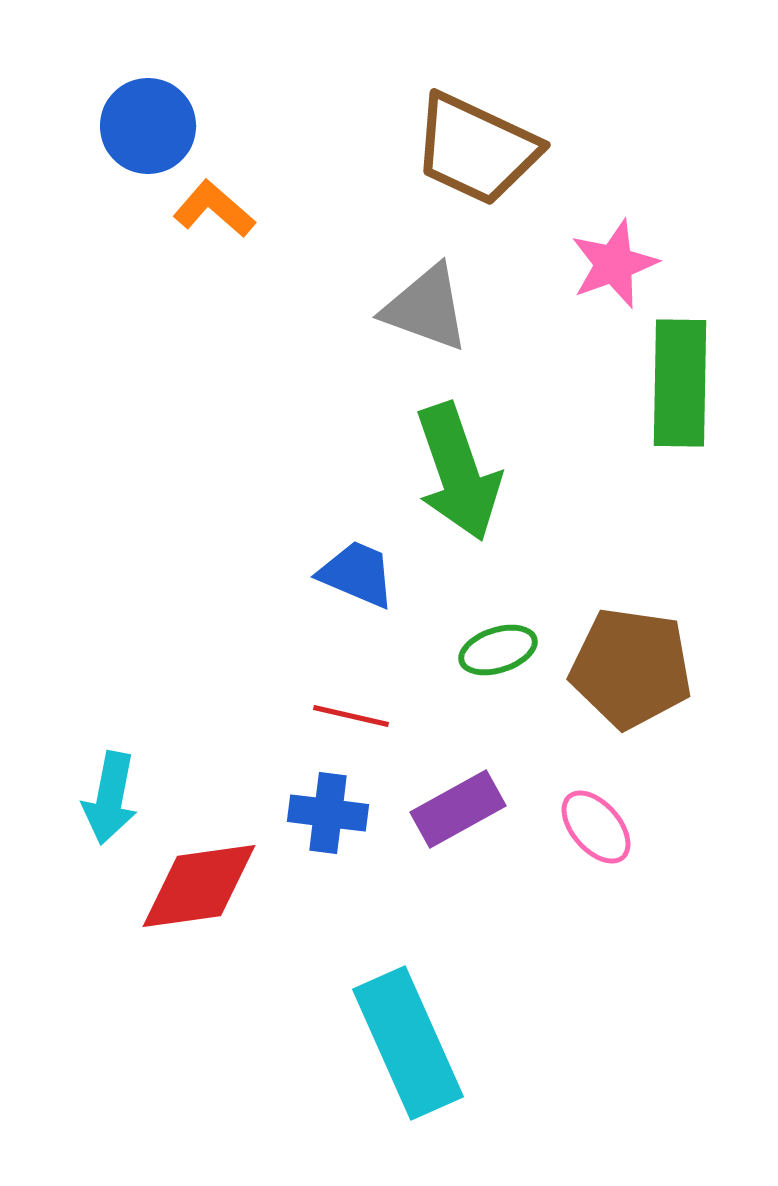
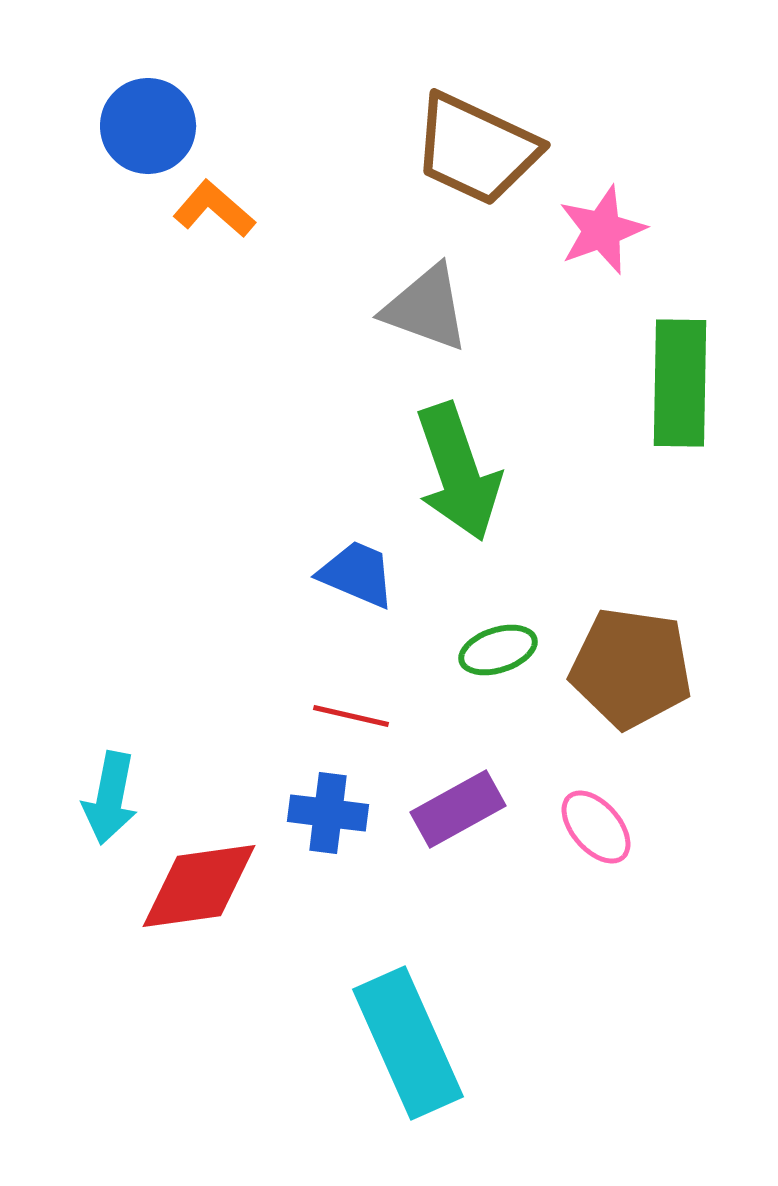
pink star: moved 12 px left, 34 px up
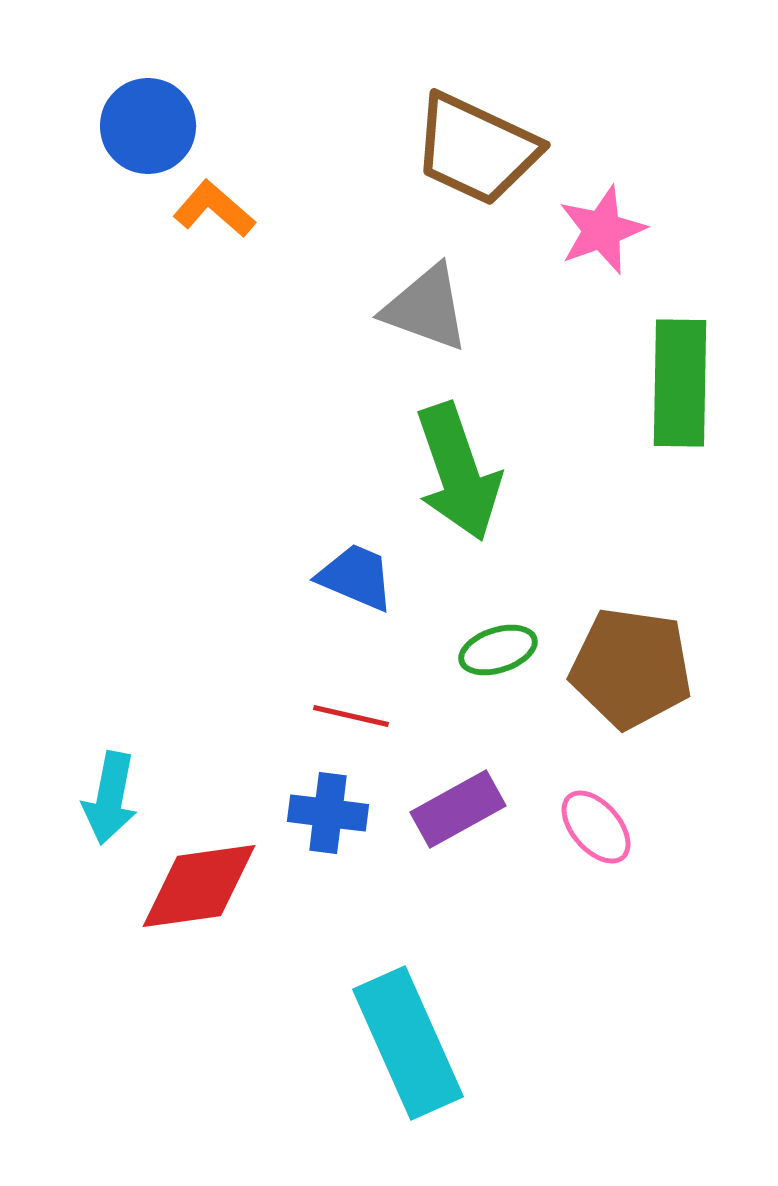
blue trapezoid: moved 1 px left, 3 px down
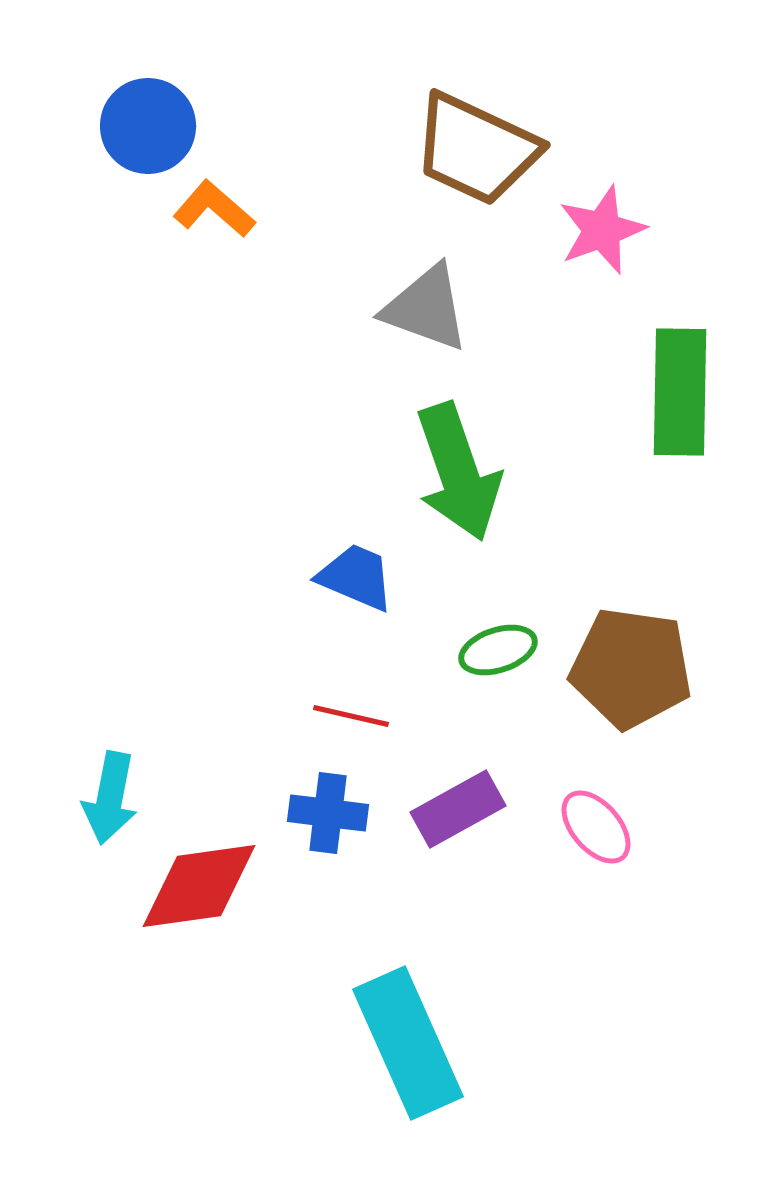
green rectangle: moved 9 px down
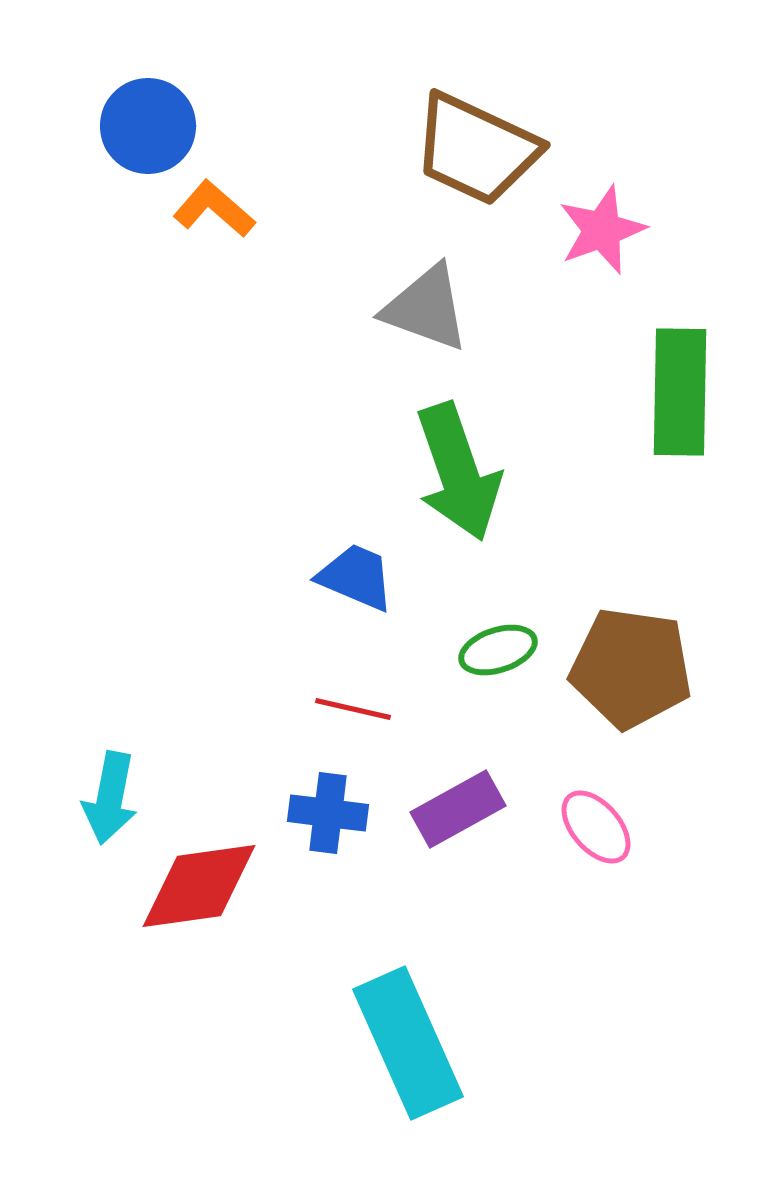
red line: moved 2 px right, 7 px up
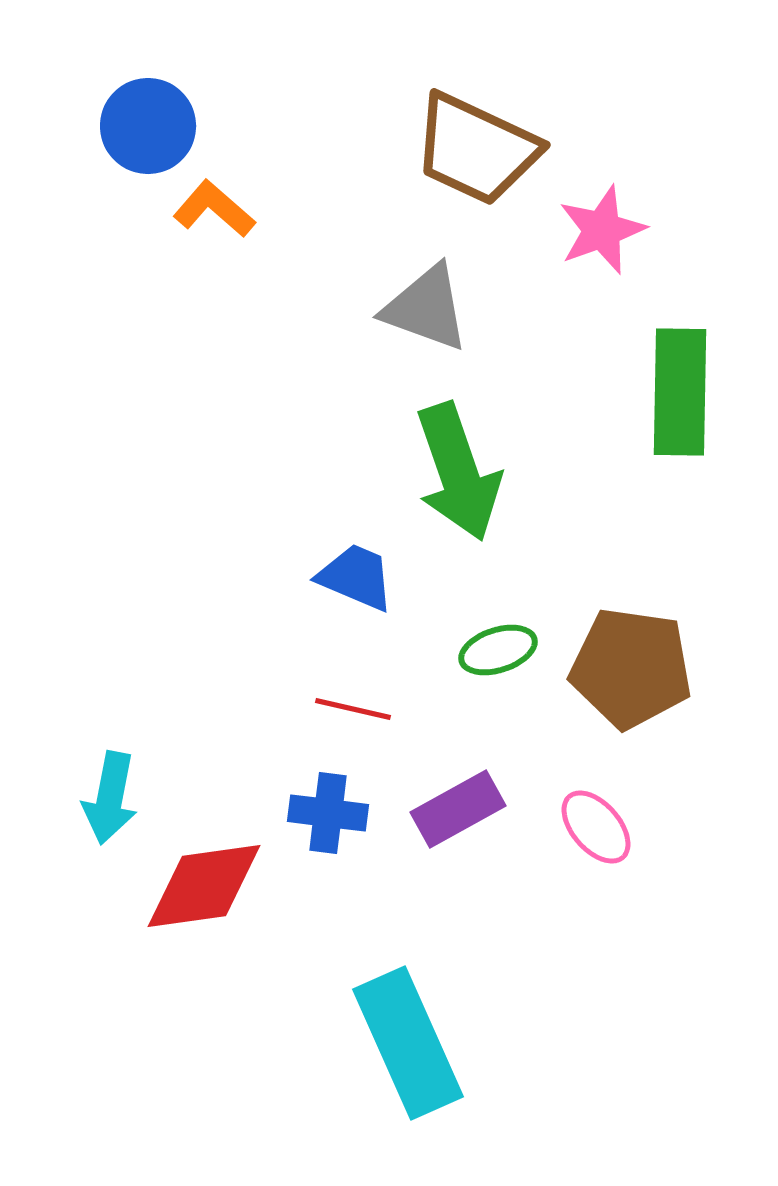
red diamond: moved 5 px right
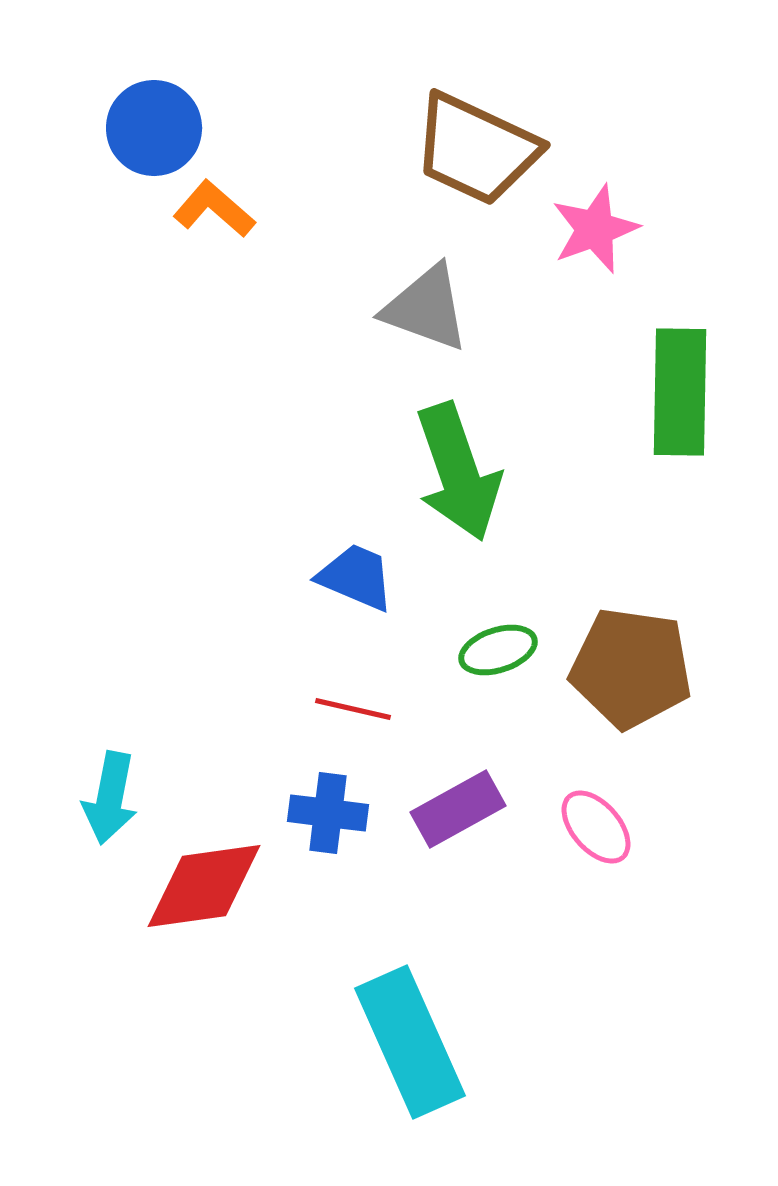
blue circle: moved 6 px right, 2 px down
pink star: moved 7 px left, 1 px up
cyan rectangle: moved 2 px right, 1 px up
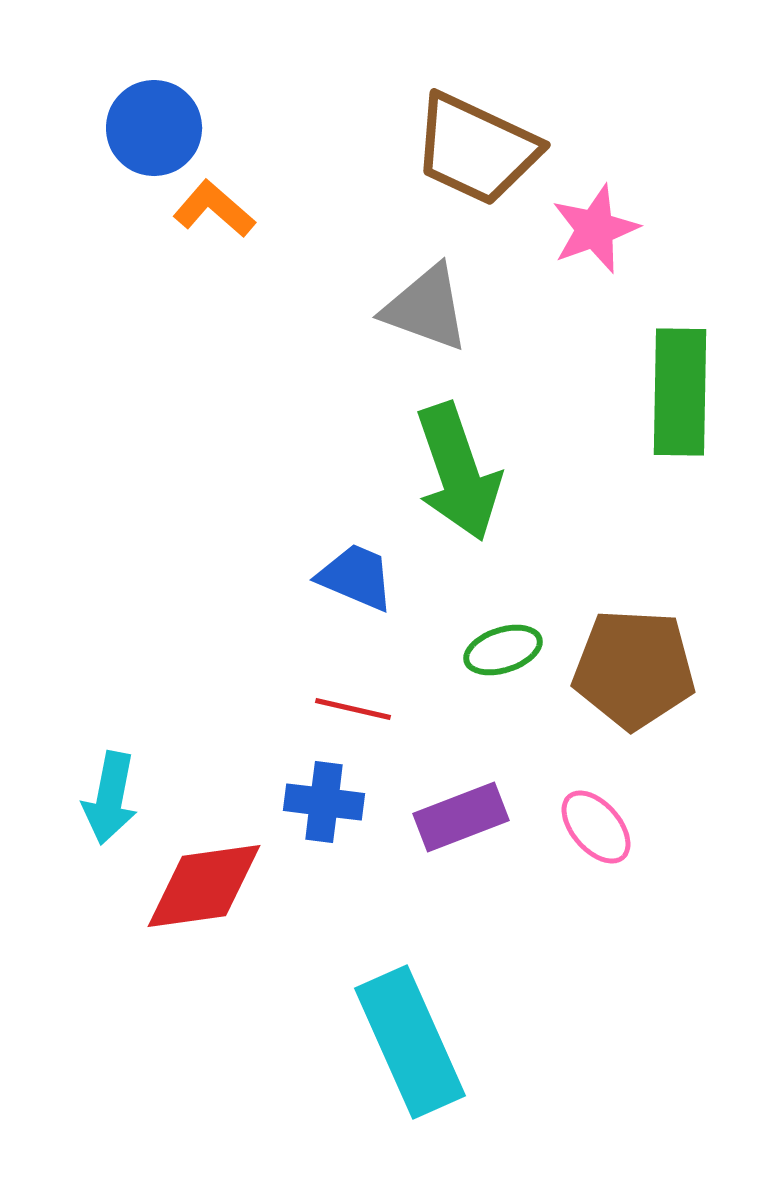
green ellipse: moved 5 px right
brown pentagon: moved 3 px right, 1 px down; rotated 5 degrees counterclockwise
purple rectangle: moved 3 px right, 8 px down; rotated 8 degrees clockwise
blue cross: moved 4 px left, 11 px up
